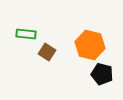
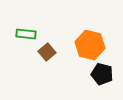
brown square: rotated 18 degrees clockwise
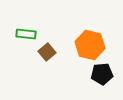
black pentagon: rotated 20 degrees counterclockwise
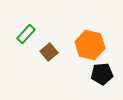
green rectangle: rotated 54 degrees counterclockwise
brown square: moved 2 px right
